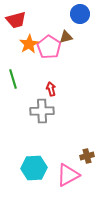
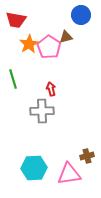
blue circle: moved 1 px right, 1 px down
red trapezoid: rotated 25 degrees clockwise
pink triangle: moved 1 px right, 1 px up; rotated 20 degrees clockwise
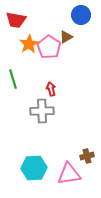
brown triangle: rotated 16 degrees counterclockwise
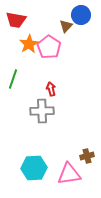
brown triangle: moved 11 px up; rotated 16 degrees counterclockwise
green line: rotated 36 degrees clockwise
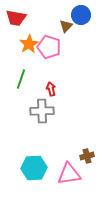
red trapezoid: moved 2 px up
pink pentagon: rotated 15 degrees counterclockwise
green line: moved 8 px right
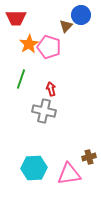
red trapezoid: rotated 10 degrees counterclockwise
gray cross: moved 2 px right; rotated 15 degrees clockwise
brown cross: moved 2 px right, 1 px down
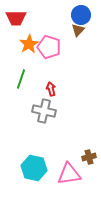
brown triangle: moved 12 px right, 4 px down
cyan hexagon: rotated 15 degrees clockwise
